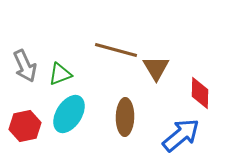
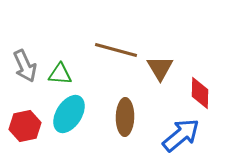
brown triangle: moved 4 px right
green triangle: rotated 25 degrees clockwise
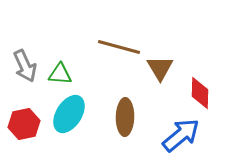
brown line: moved 3 px right, 3 px up
red hexagon: moved 1 px left, 2 px up
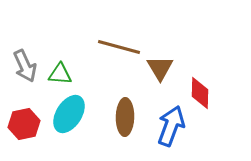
blue arrow: moved 10 px left, 9 px up; rotated 30 degrees counterclockwise
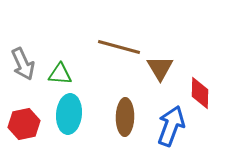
gray arrow: moved 2 px left, 2 px up
cyan ellipse: rotated 27 degrees counterclockwise
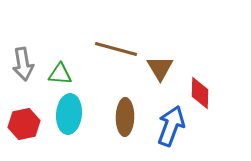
brown line: moved 3 px left, 2 px down
gray arrow: rotated 16 degrees clockwise
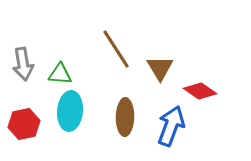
brown line: rotated 42 degrees clockwise
red diamond: moved 2 px up; rotated 56 degrees counterclockwise
cyan ellipse: moved 1 px right, 3 px up
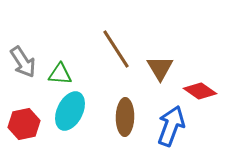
gray arrow: moved 2 px up; rotated 24 degrees counterclockwise
cyan ellipse: rotated 21 degrees clockwise
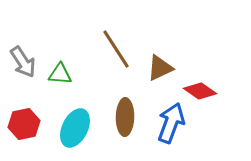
brown triangle: rotated 36 degrees clockwise
cyan ellipse: moved 5 px right, 17 px down
blue arrow: moved 3 px up
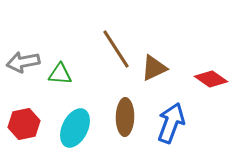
gray arrow: rotated 112 degrees clockwise
brown triangle: moved 6 px left
red diamond: moved 11 px right, 12 px up
